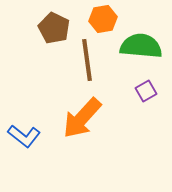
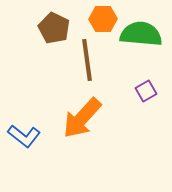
orange hexagon: rotated 8 degrees clockwise
green semicircle: moved 12 px up
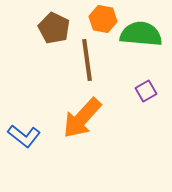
orange hexagon: rotated 12 degrees clockwise
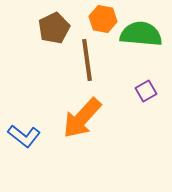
brown pentagon: rotated 20 degrees clockwise
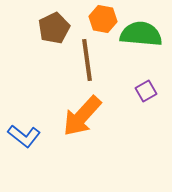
orange arrow: moved 2 px up
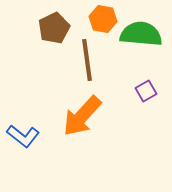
blue L-shape: moved 1 px left
